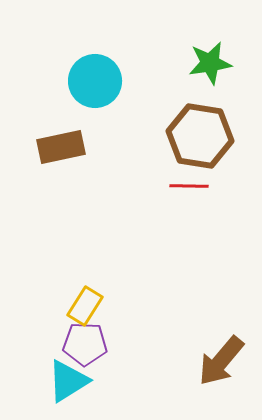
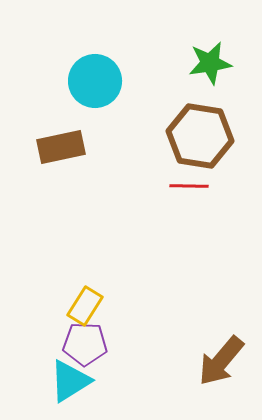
cyan triangle: moved 2 px right
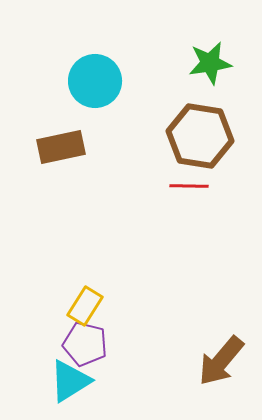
purple pentagon: rotated 12 degrees clockwise
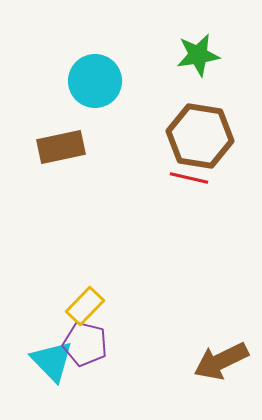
green star: moved 12 px left, 8 px up
red line: moved 8 px up; rotated 12 degrees clockwise
yellow rectangle: rotated 12 degrees clockwise
brown arrow: rotated 24 degrees clockwise
cyan triangle: moved 18 px left, 20 px up; rotated 42 degrees counterclockwise
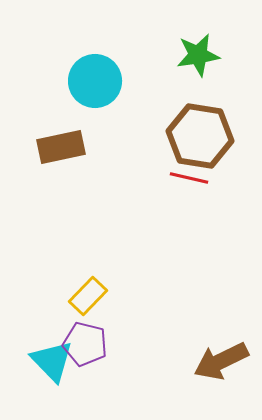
yellow rectangle: moved 3 px right, 10 px up
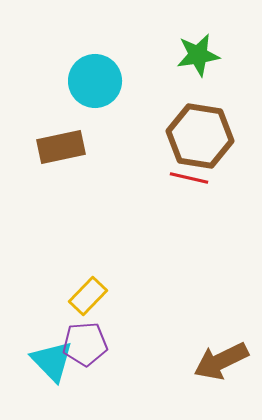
purple pentagon: rotated 18 degrees counterclockwise
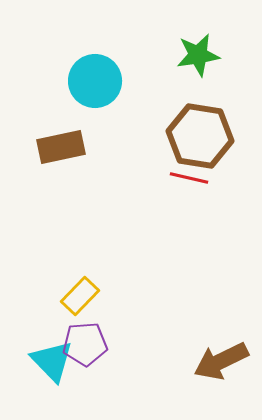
yellow rectangle: moved 8 px left
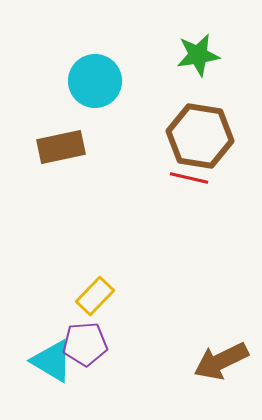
yellow rectangle: moved 15 px right
cyan triangle: rotated 15 degrees counterclockwise
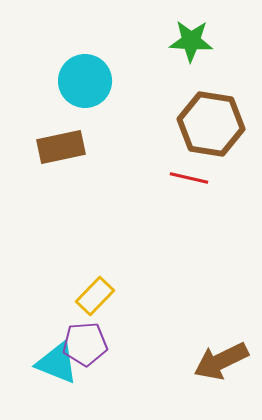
green star: moved 7 px left, 14 px up; rotated 12 degrees clockwise
cyan circle: moved 10 px left
brown hexagon: moved 11 px right, 12 px up
cyan triangle: moved 5 px right, 2 px down; rotated 9 degrees counterclockwise
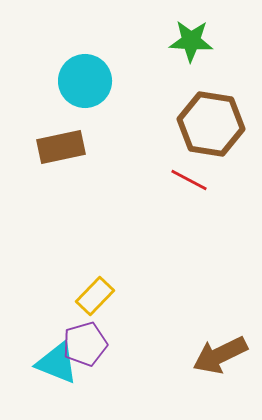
red line: moved 2 px down; rotated 15 degrees clockwise
purple pentagon: rotated 12 degrees counterclockwise
brown arrow: moved 1 px left, 6 px up
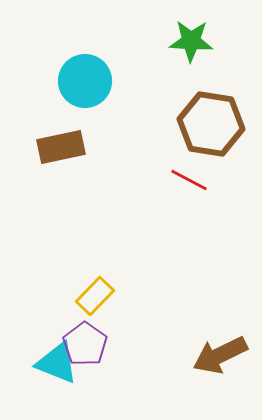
purple pentagon: rotated 21 degrees counterclockwise
